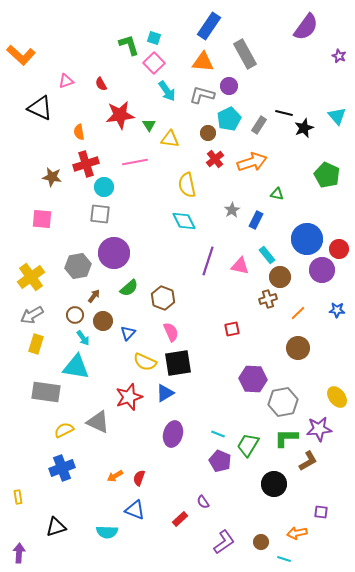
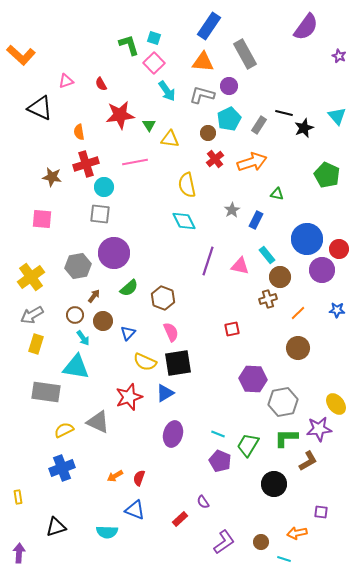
yellow ellipse at (337, 397): moved 1 px left, 7 px down
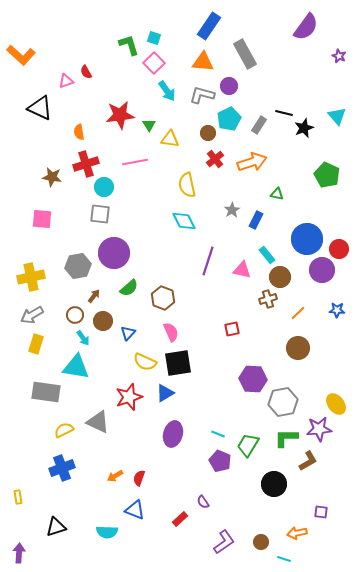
red semicircle at (101, 84): moved 15 px left, 12 px up
pink triangle at (240, 266): moved 2 px right, 4 px down
yellow cross at (31, 277): rotated 24 degrees clockwise
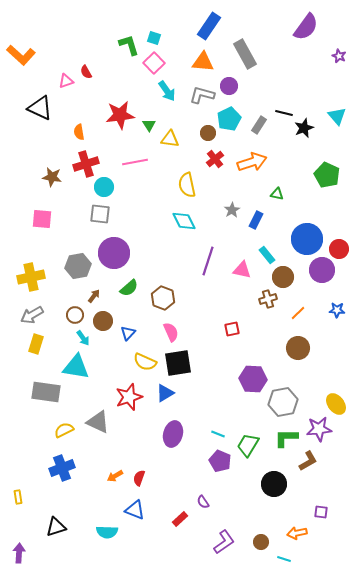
brown circle at (280, 277): moved 3 px right
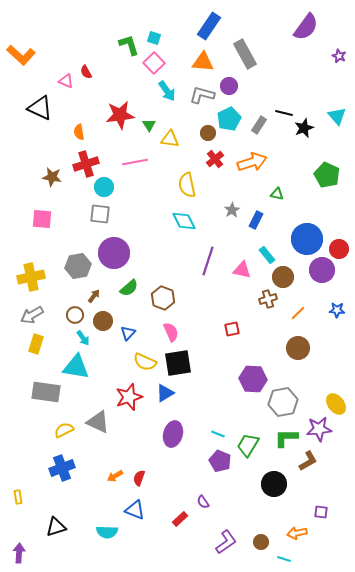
pink triangle at (66, 81): rotated 42 degrees clockwise
purple L-shape at (224, 542): moved 2 px right
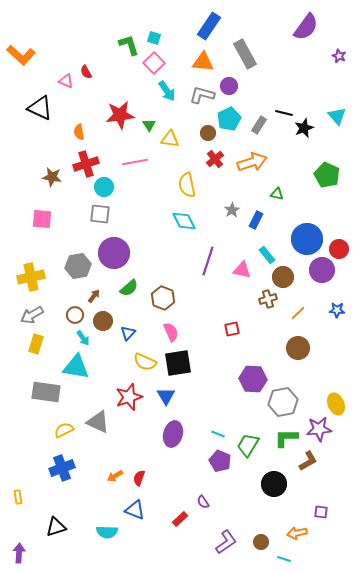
blue triangle at (165, 393): moved 1 px right, 3 px down; rotated 30 degrees counterclockwise
yellow ellipse at (336, 404): rotated 15 degrees clockwise
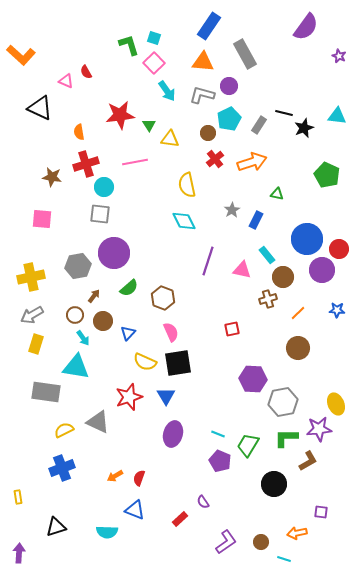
cyan triangle at (337, 116): rotated 42 degrees counterclockwise
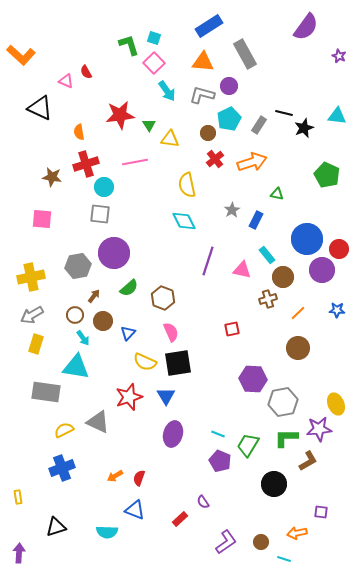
blue rectangle at (209, 26): rotated 24 degrees clockwise
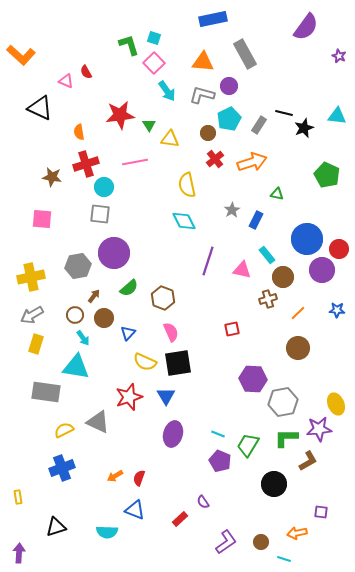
blue rectangle at (209, 26): moved 4 px right, 7 px up; rotated 20 degrees clockwise
brown circle at (103, 321): moved 1 px right, 3 px up
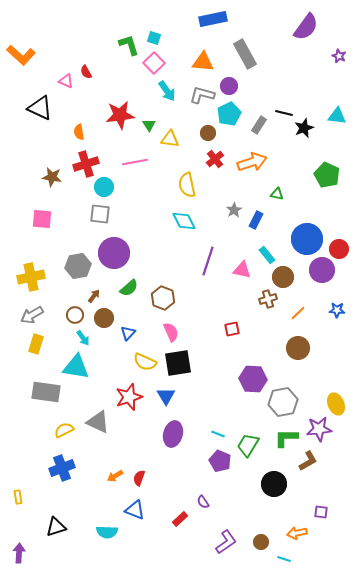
cyan pentagon at (229, 119): moved 5 px up
gray star at (232, 210): moved 2 px right
